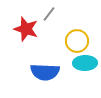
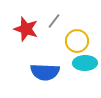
gray line: moved 5 px right, 7 px down
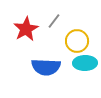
red star: rotated 25 degrees clockwise
blue semicircle: moved 1 px right, 5 px up
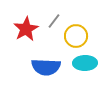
yellow circle: moved 1 px left, 5 px up
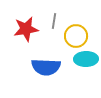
gray line: rotated 28 degrees counterclockwise
red star: rotated 20 degrees clockwise
cyan ellipse: moved 1 px right, 4 px up
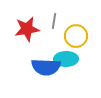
red star: moved 1 px right
cyan ellipse: moved 20 px left
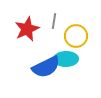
red star: rotated 15 degrees counterclockwise
blue semicircle: rotated 28 degrees counterclockwise
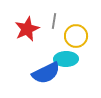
blue semicircle: moved 6 px down
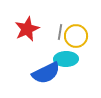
gray line: moved 6 px right, 11 px down
